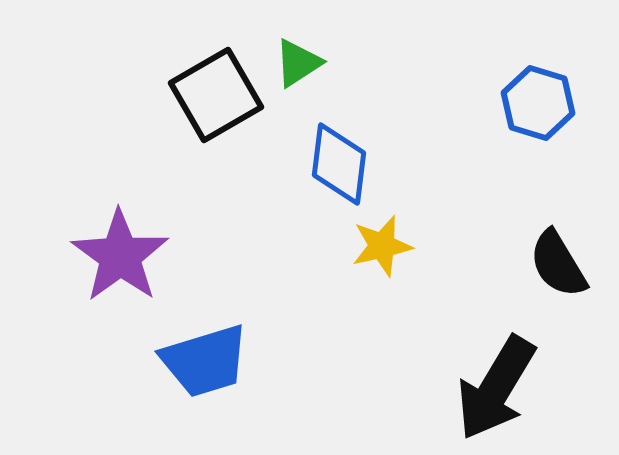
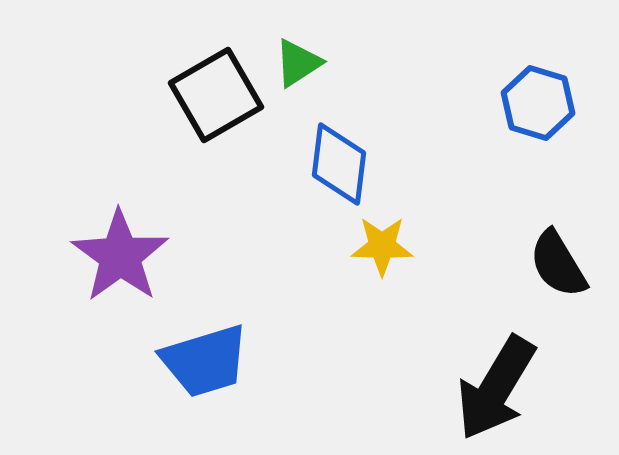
yellow star: rotated 14 degrees clockwise
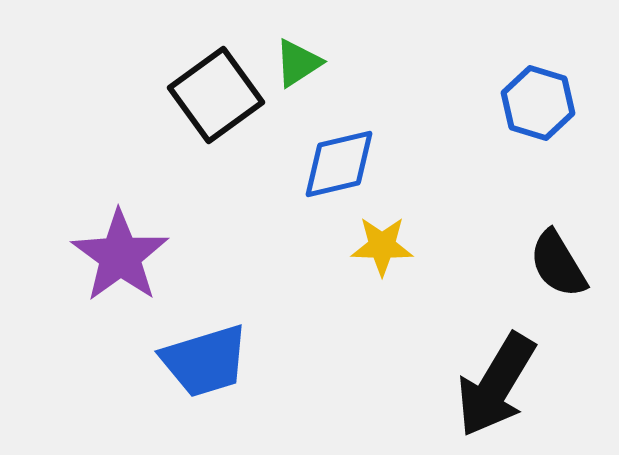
black square: rotated 6 degrees counterclockwise
blue diamond: rotated 70 degrees clockwise
black arrow: moved 3 px up
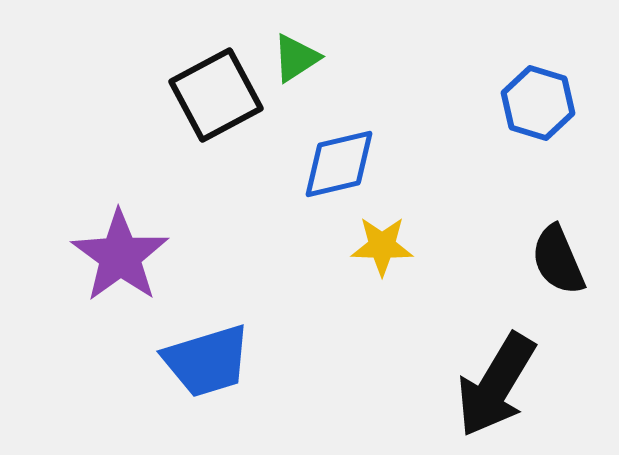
green triangle: moved 2 px left, 5 px up
black square: rotated 8 degrees clockwise
black semicircle: moved 4 px up; rotated 8 degrees clockwise
blue trapezoid: moved 2 px right
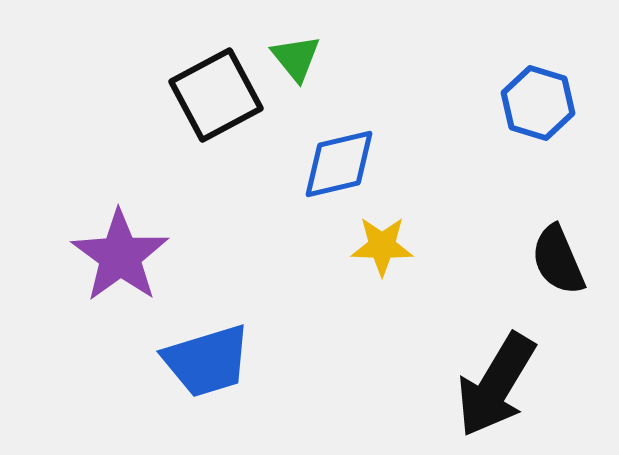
green triangle: rotated 36 degrees counterclockwise
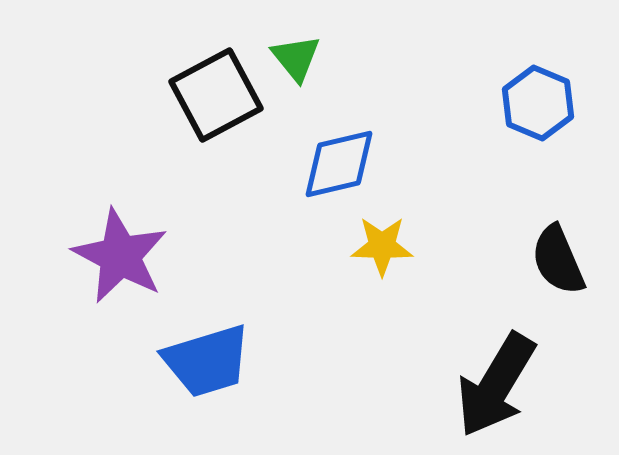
blue hexagon: rotated 6 degrees clockwise
purple star: rotated 8 degrees counterclockwise
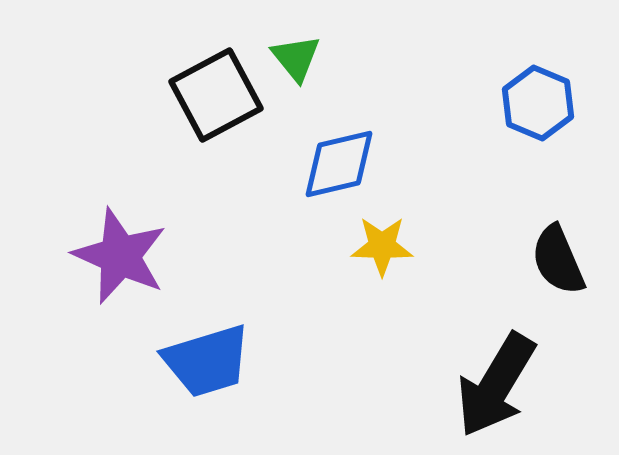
purple star: rotated 4 degrees counterclockwise
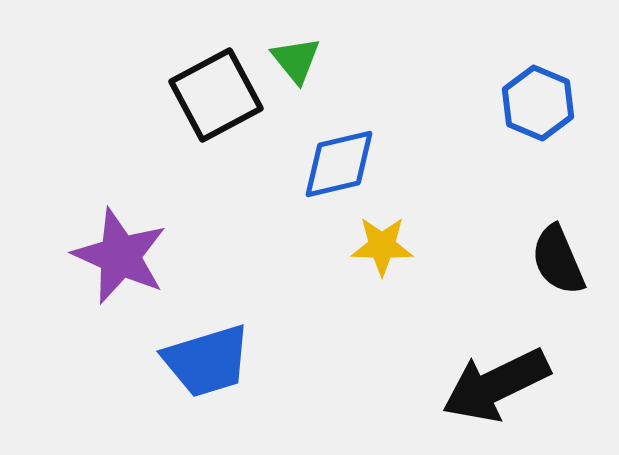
green triangle: moved 2 px down
black arrow: rotated 33 degrees clockwise
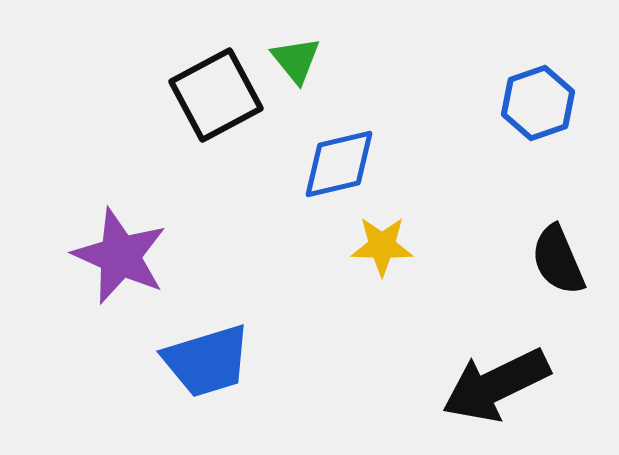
blue hexagon: rotated 18 degrees clockwise
